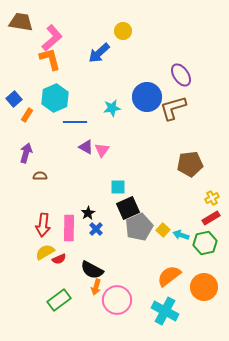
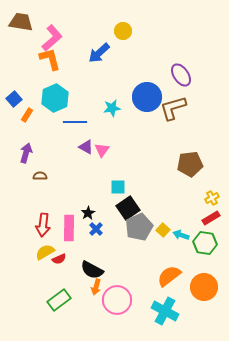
black square: rotated 10 degrees counterclockwise
green hexagon: rotated 20 degrees clockwise
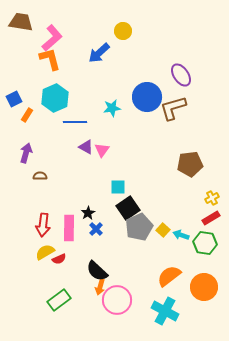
blue square: rotated 14 degrees clockwise
black semicircle: moved 5 px right, 1 px down; rotated 15 degrees clockwise
orange arrow: moved 4 px right
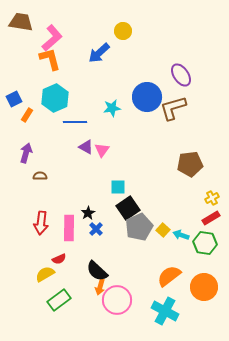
red arrow: moved 2 px left, 2 px up
yellow semicircle: moved 22 px down
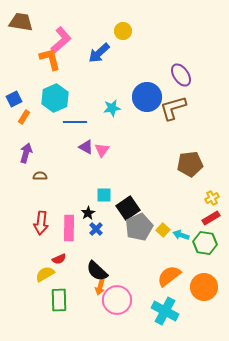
pink L-shape: moved 9 px right, 2 px down
orange rectangle: moved 3 px left, 2 px down
cyan square: moved 14 px left, 8 px down
green rectangle: rotated 55 degrees counterclockwise
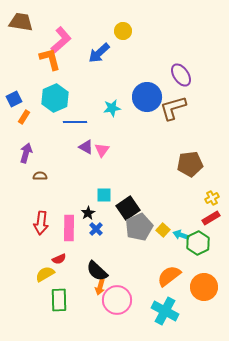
green hexagon: moved 7 px left; rotated 25 degrees clockwise
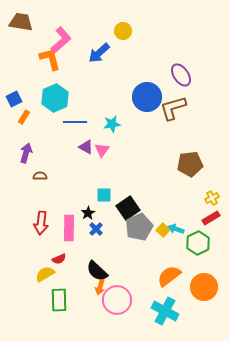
cyan star: moved 16 px down
cyan arrow: moved 5 px left, 6 px up
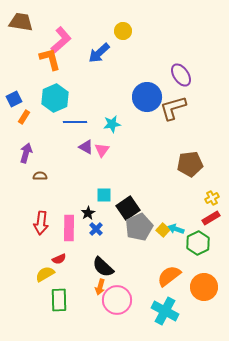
black semicircle: moved 6 px right, 4 px up
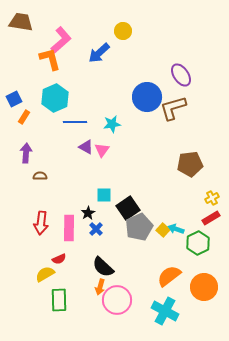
purple arrow: rotated 12 degrees counterclockwise
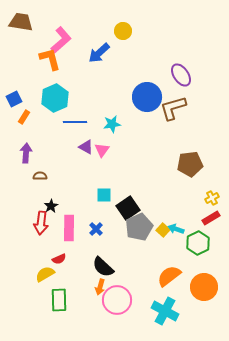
black star: moved 37 px left, 7 px up
